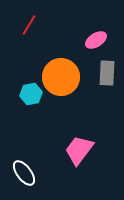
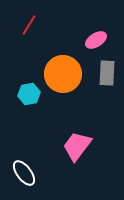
orange circle: moved 2 px right, 3 px up
cyan hexagon: moved 2 px left
pink trapezoid: moved 2 px left, 4 px up
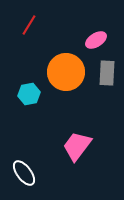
orange circle: moved 3 px right, 2 px up
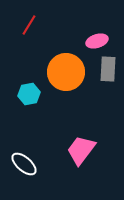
pink ellipse: moved 1 px right, 1 px down; rotated 15 degrees clockwise
gray rectangle: moved 1 px right, 4 px up
pink trapezoid: moved 4 px right, 4 px down
white ellipse: moved 9 px up; rotated 12 degrees counterclockwise
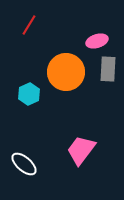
cyan hexagon: rotated 15 degrees counterclockwise
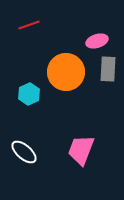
red line: rotated 40 degrees clockwise
pink trapezoid: rotated 16 degrees counterclockwise
white ellipse: moved 12 px up
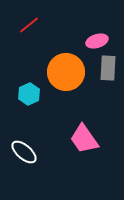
red line: rotated 20 degrees counterclockwise
gray rectangle: moved 1 px up
pink trapezoid: moved 3 px right, 11 px up; rotated 56 degrees counterclockwise
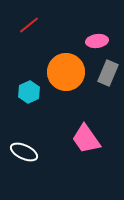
pink ellipse: rotated 10 degrees clockwise
gray rectangle: moved 5 px down; rotated 20 degrees clockwise
cyan hexagon: moved 2 px up
pink trapezoid: moved 2 px right
white ellipse: rotated 16 degrees counterclockwise
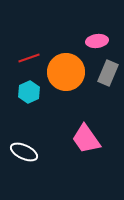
red line: moved 33 px down; rotated 20 degrees clockwise
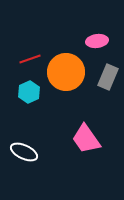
red line: moved 1 px right, 1 px down
gray rectangle: moved 4 px down
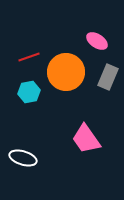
pink ellipse: rotated 40 degrees clockwise
red line: moved 1 px left, 2 px up
cyan hexagon: rotated 15 degrees clockwise
white ellipse: moved 1 px left, 6 px down; rotated 8 degrees counterclockwise
